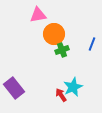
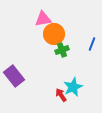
pink triangle: moved 5 px right, 4 px down
purple rectangle: moved 12 px up
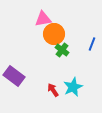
green cross: rotated 32 degrees counterclockwise
purple rectangle: rotated 15 degrees counterclockwise
red arrow: moved 8 px left, 5 px up
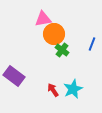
cyan star: moved 2 px down
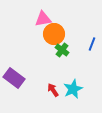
purple rectangle: moved 2 px down
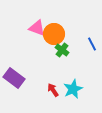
pink triangle: moved 6 px left, 9 px down; rotated 30 degrees clockwise
blue line: rotated 48 degrees counterclockwise
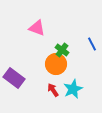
orange circle: moved 2 px right, 30 px down
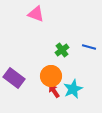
pink triangle: moved 1 px left, 14 px up
blue line: moved 3 px left, 3 px down; rotated 48 degrees counterclockwise
green cross: rotated 16 degrees clockwise
orange circle: moved 5 px left, 12 px down
red arrow: moved 1 px right, 1 px down
